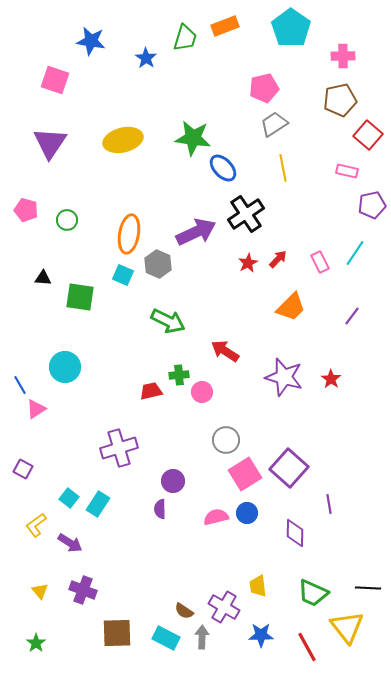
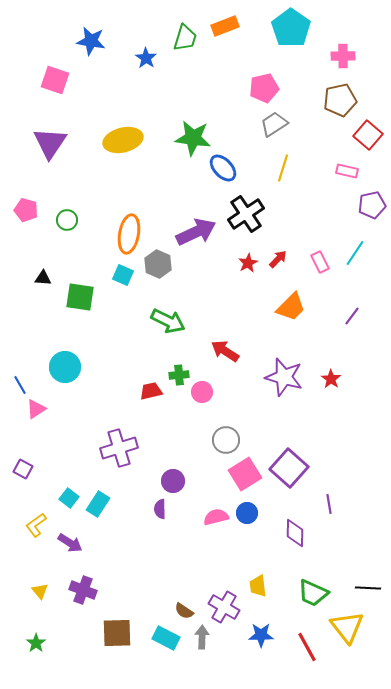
yellow line at (283, 168): rotated 28 degrees clockwise
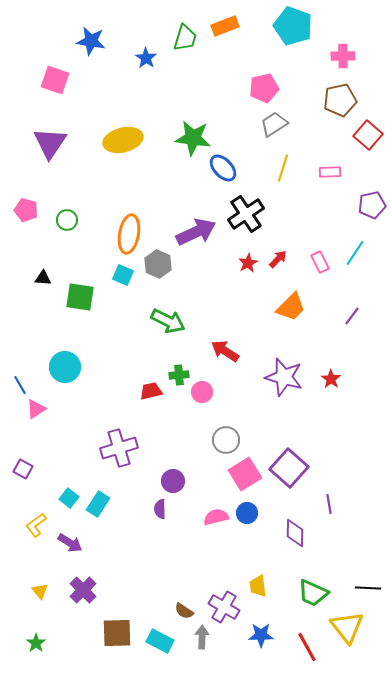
cyan pentagon at (291, 28): moved 2 px right, 2 px up; rotated 15 degrees counterclockwise
pink rectangle at (347, 171): moved 17 px left, 1 px down; rotated 15 degrees counterclockwise
purple cross at (83, 590): rotated 24 degrees clockwise
cyan rectangle at (166, 638): moved 6 px left, 3 px down
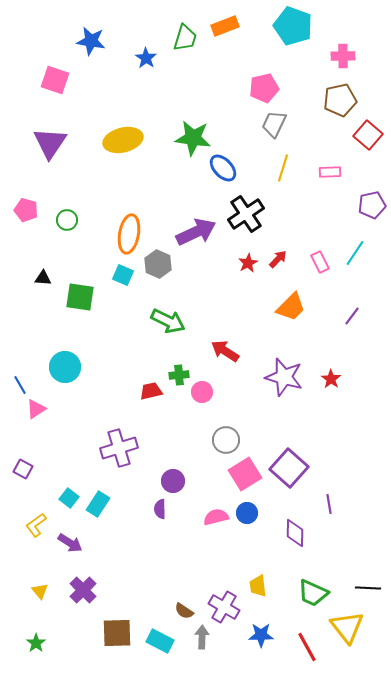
gray trapezoid at (274, 124): rotated 32 degrees counterclockwise
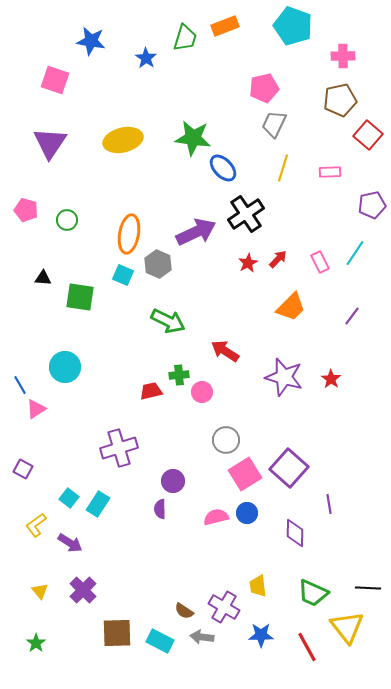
gray arrow at (202, 637): rotated 85 degrees counterclockwise
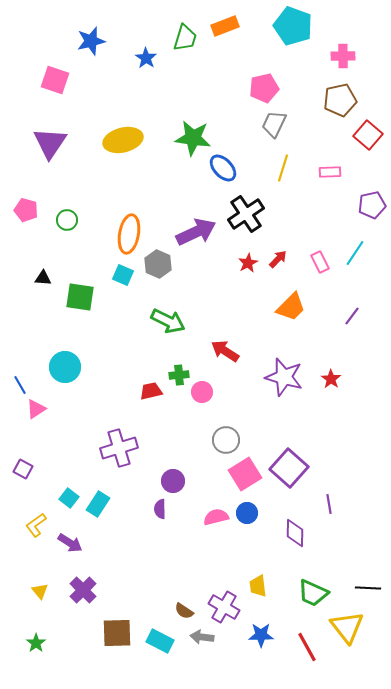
blue star at (91, 41): rotated 24 degrees counterclockwise
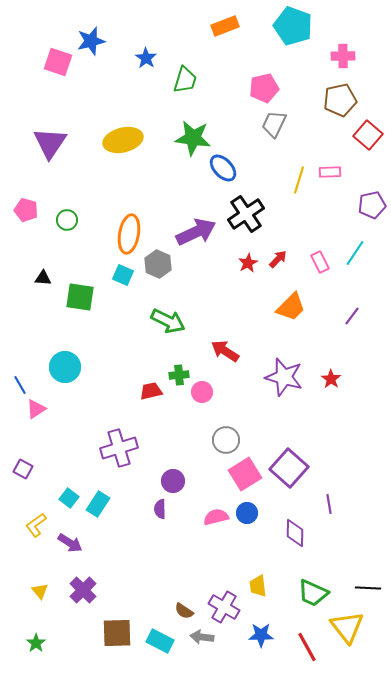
green trapezoid at (185, 38): moved 42 px down
pink square at (55, 80): moved 3 px right, 18 px up
yellow line at (283, 168): moved 16 px right, 12 px down
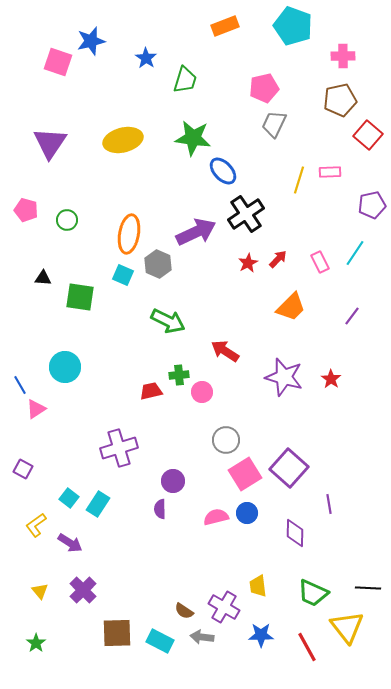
blue ellipse at (223, 168): moved 3 px down
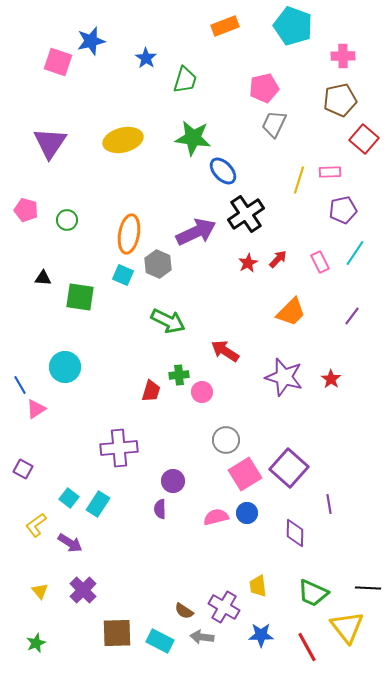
red square at (368, 135): moved 4 px left, 4 px down
purple pentagon at (372, 205): moved 29 px left, 5 px down
orange trapezoid at (291, 307): moved 5 px down
red trapezoid at (151, 391): rotated 120 degrees clockwise
purple cross at (119, 448): rotated 12 degrees clockwise
green star at (36, 643): rotated 12 degrees clockwise
